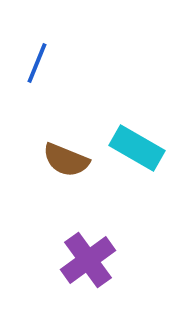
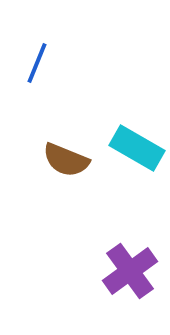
purple cross: moved 42 px right, 11 px down
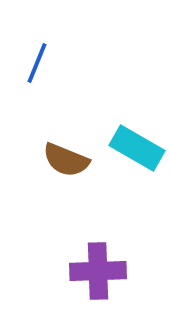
purple cross: moved 32 px left; rotated 34 degrees clockwise
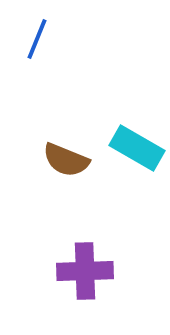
blue line: moved 24 px up
purple cross: moved 13 px left
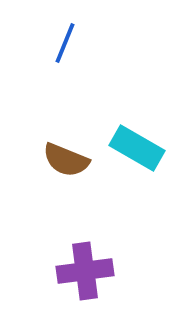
blue line: moved 28 px right, 4 px down
purple cross: rotated 6 degrees counterclockwise
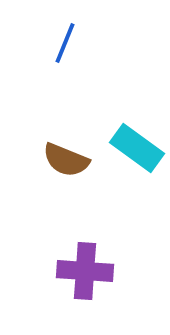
cyan rectangle: rotated 6 degrees clockwise
purple cross: rotated 12 degrees clockwise
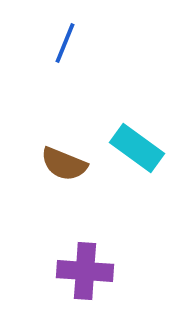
brown semicircle: moved 2 px left, 4 px down
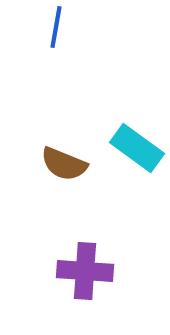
blue line: moved 9 px left, 16 px up; rotated 12 degrees counterclockwise
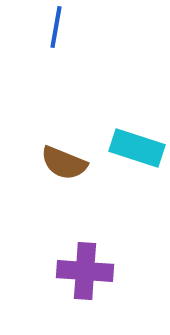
cyan rectangle: rotated 18 degrees counterclockwise
brown semicircle: moved 1 px up
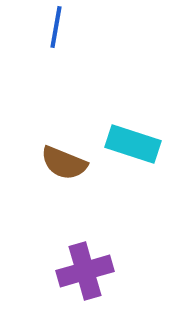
cyan rectangle: moved 4 px left, 4 px up
purple cross: rotated 20 degrees counterclockwise
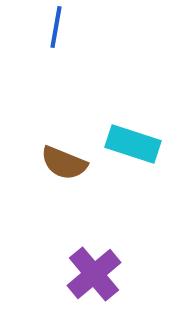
purple cross: moved 9 px right, 3 px down; rotated 24 degrees counterclockwise
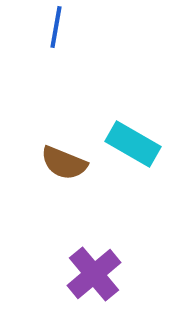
cyan rectangle: rotated 12 degrees clockwise
